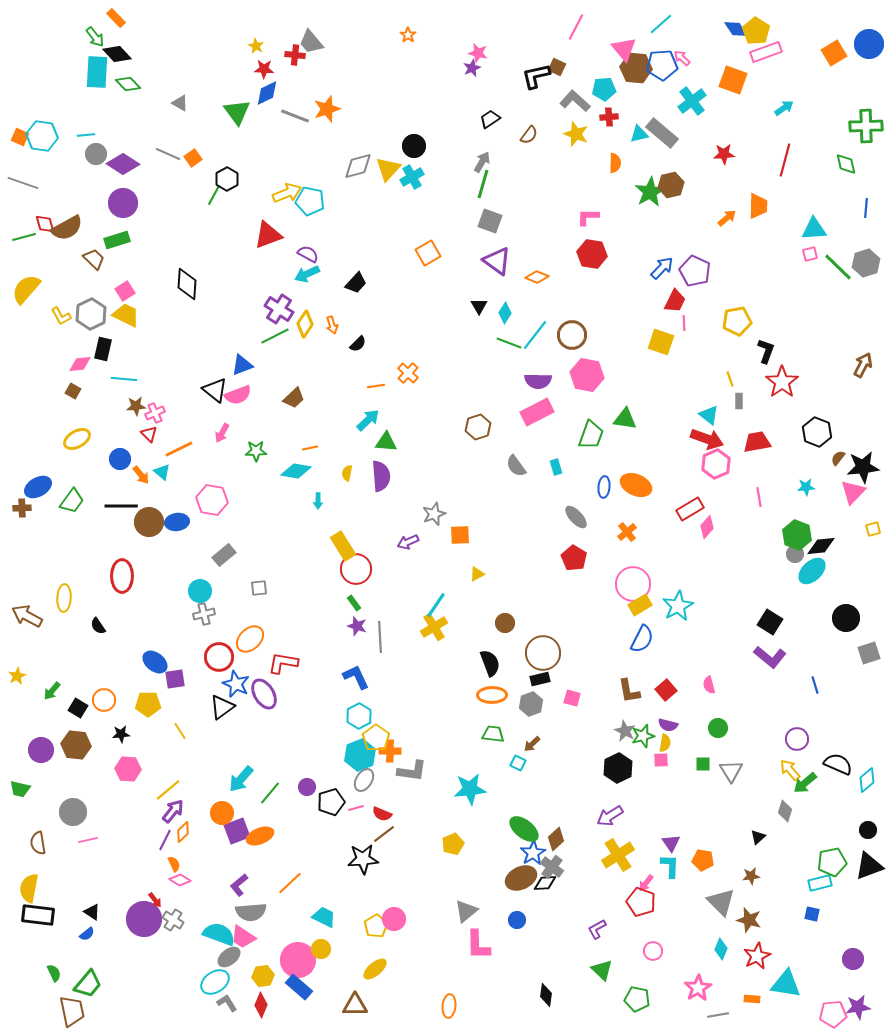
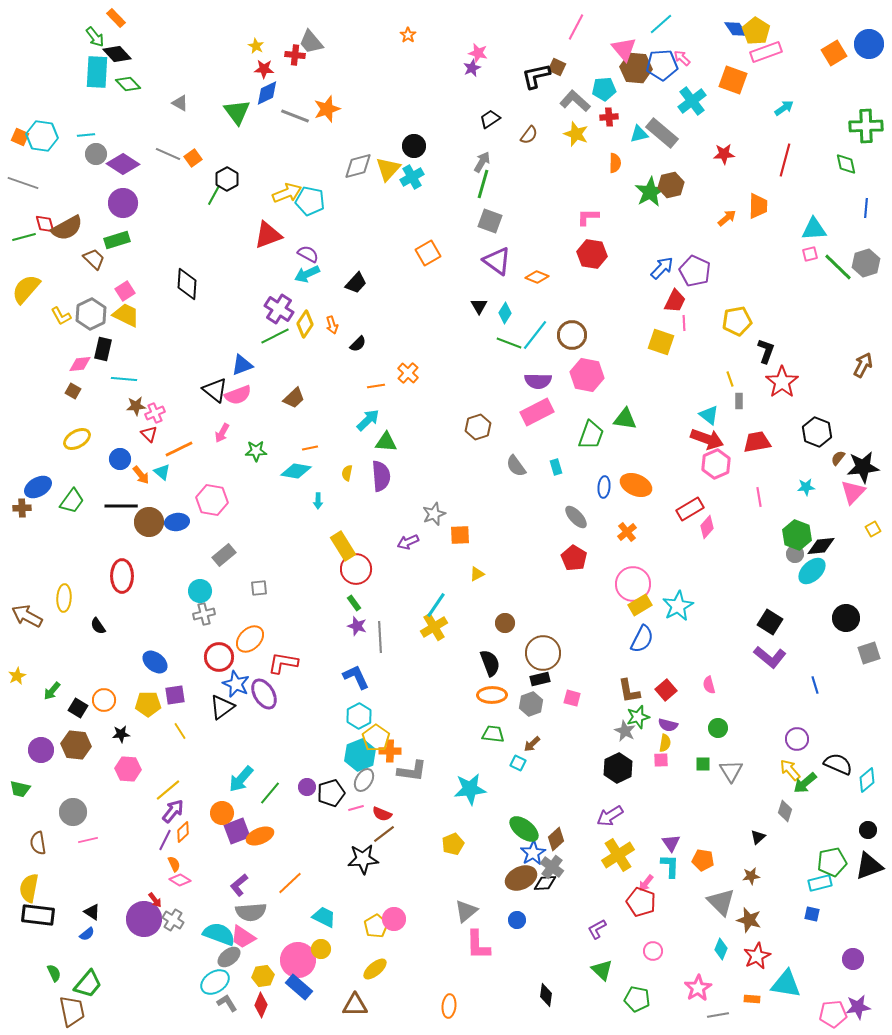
yellow square at (873, 529): rotated 14 degrees counterclockwise
purple square at (175, 679): moved 16 px down
green star at (643, 736): moved 5 px left, 19 px up
black pentagon at (331, 802): moved 9 px up
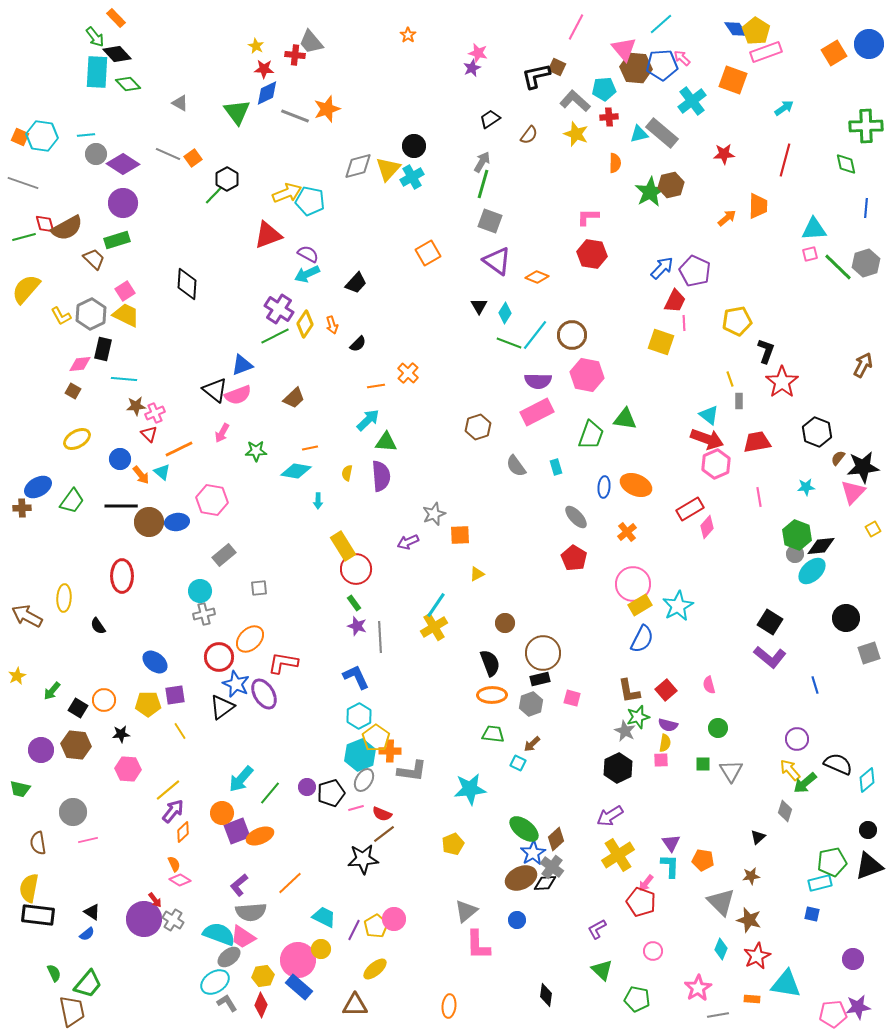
green line at (214, 195): rotated 15 degrees clockwise
purple line at (165, 840): moved 189 px right, 90 px down
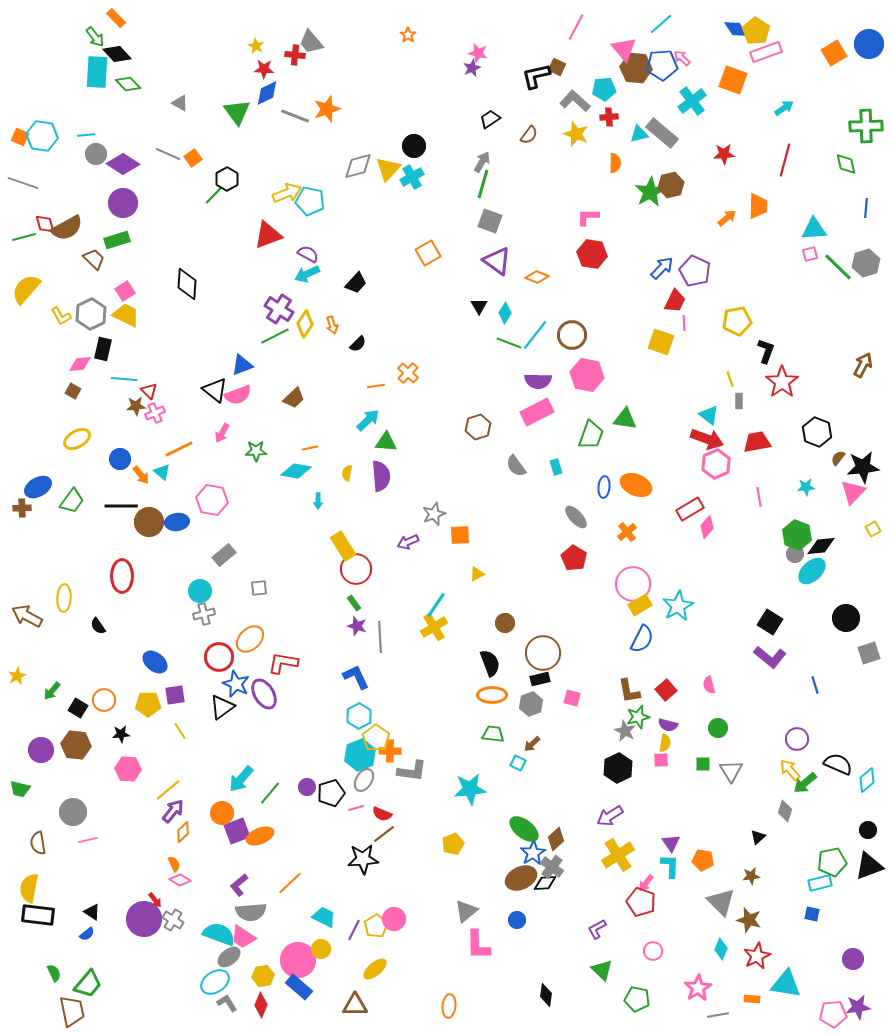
red triangle at (149, 434): moved 43 px up
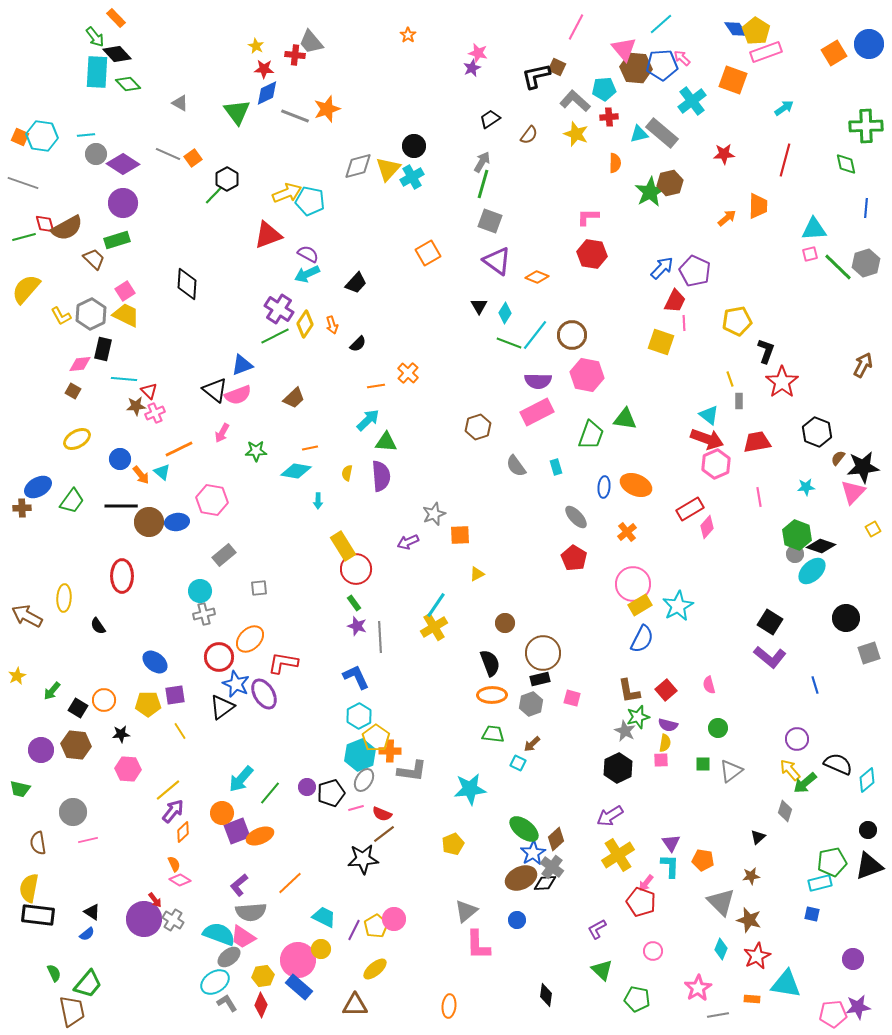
brown hexagon at (671, 185): moved 1 px left, 2 px up
black diamond at (821, 546): rotated 24 degrees clockwise
gray triangle at (731, 771): rotated 25 degrees clockwise
